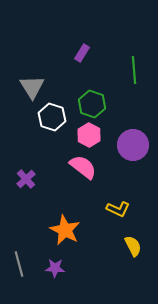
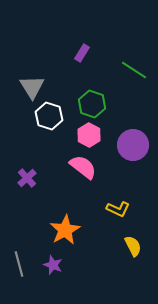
green line: rotated 52 degrees counterclockwise
white hexagon: moved 3 px left, 1 px up
purple cross: moved 1 px right, 1 px up
orange star: rotated 16 degrees clockwise
purple star: moved 2 px left, 3 px up; rotated 18 degrees clockwise
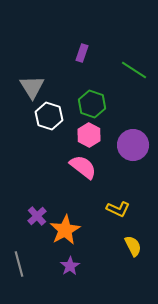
purple rectangle: rotated 12 degrees counterclockwise
purple cross: moved 10 px right, 38 px down
purple star: moved 17 px right, 1 px down; rotated 18 degrees clockwise
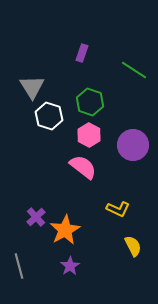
green hexagon: moved 2 px left, 2 px up
purple cross: moved 1 px left, 1 px down
gray line: moved 2 px down
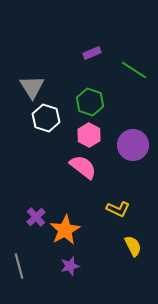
purple rectangle: moved 10 px right; rotated 48 degrees clockwise
white hexagon: moved 3 px left, 2 px down
purple star: rotated 18 degrees clockwise
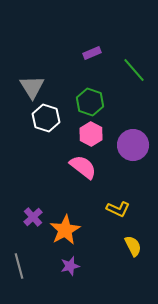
green line: rotated 16 degrees clockwise
pink hexagon: moved 2 px right, 1 px up
purple cross: moved 3 px left
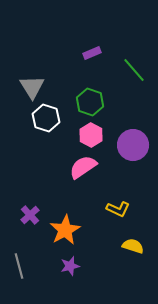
pink hexagon: moved 1 px down
pink semicircle: rotated 72 degrees counterclockwise
purple cross: moved 3 px left, 2 px up
yellow semicircle: rotated 45 degrees counterclockwise
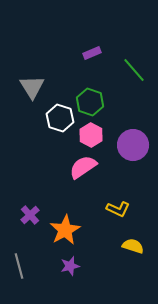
white hexagon: moved 14 px right
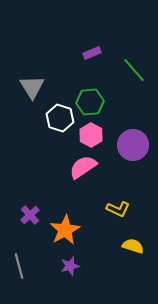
green hexagon: rotated 24 degrees counterclockwise
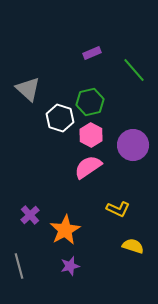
gray triangle: moved 4 px left, 2 px down; rotated 16 degrees counterclockwise
green hexagon: rotated 8 degrees counterclockwise
pink semicircle: moved 5 px right
